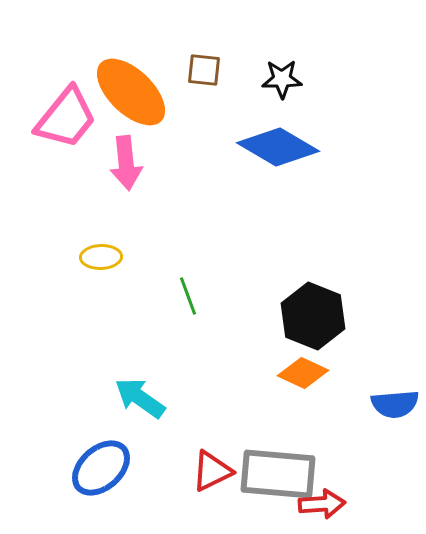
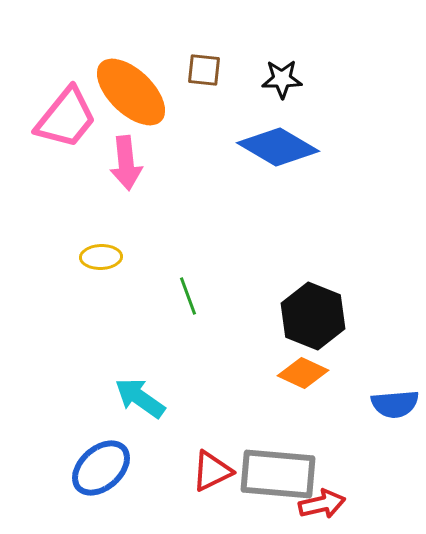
red arrow: rotated 9 degrees counterclockwise
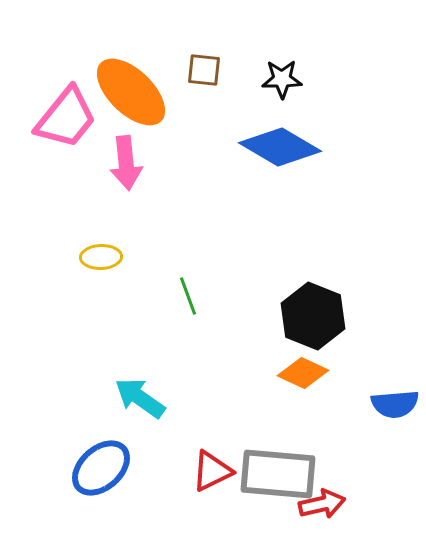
blue diamond: moved 2 px right
